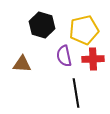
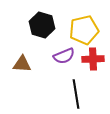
purple semicircle: rotated 100 degrees counterclockwise
black line: moved 1 px down
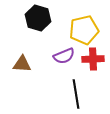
black hexagon: moved 4 px left, 7 px up
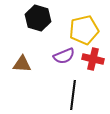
red cross: rotated 15 degrees clockwise
black line: moved 3 px left, 1 px down; rotated 16 degrees clockwise
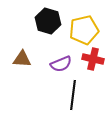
black hexagon: moved 10 px right, 3 px down
purple semicircle: moved 3 px left, 8 px down
brown triangle: moved 5 px up
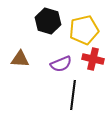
brown triangle: moved 2 px left
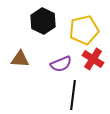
black hexagon: moved 5 px left; rotated 10 degrees clockwise
red cross: rotated 20 degrees clockwise
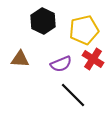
black line: rotated 52 degrees counterclockwise
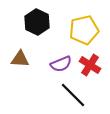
black hexagon: moved 6 px left, 1 px down
red cross: moved 3 px left, 6 px down
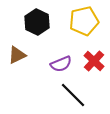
yellow pentagon: moved 9 px up
brown triangle: moved 3 px left, 4 px up; rotated 30 degrees counterclockwise
red cross: moved 4 px right, 4 px up; rotated 10 degrees clockwise
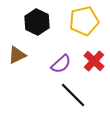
purple semicircle: rotated 20 degrees counterclockwise
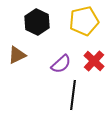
black line: rotated 52 degrees clockwise
